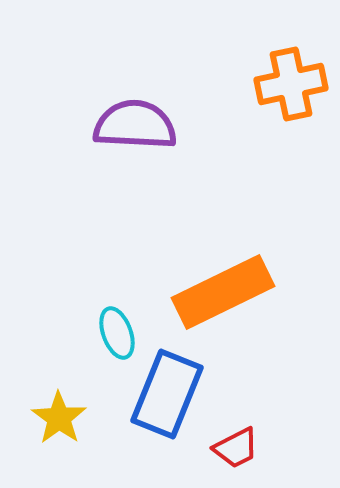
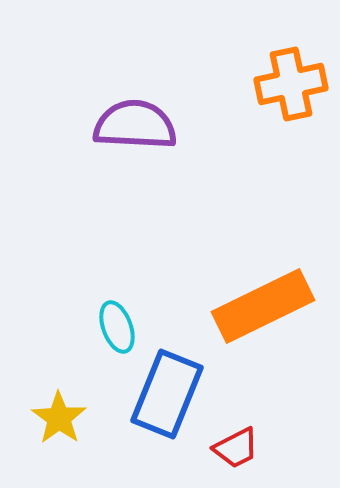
orange rectangle: moved 40 px right, 14 px down
cyan ellipse: moved 6 px up
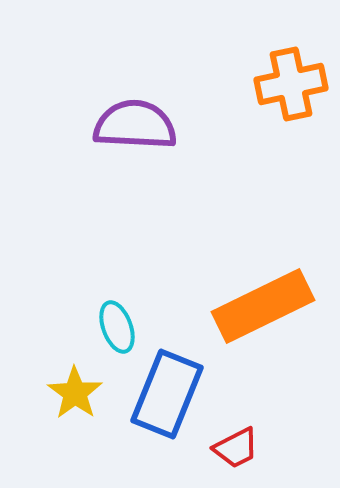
yellow star: moved 16 px right, 25 px up
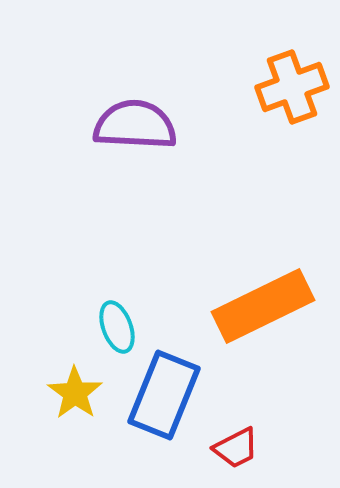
orange cross: moved 1 px right, 3 px down; rotated 8 degrees counterclockwise
blue rectangle: moved 3 px left, 1 px down
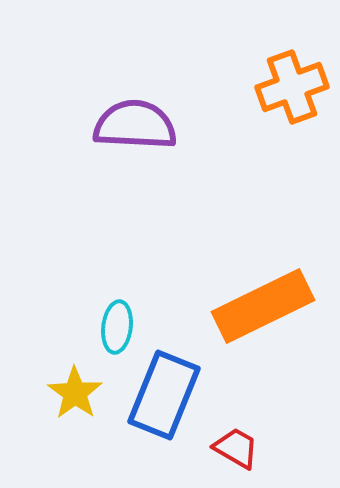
cyan ellipse: rotated 27 degrees clockwise
red trapezoid: rotated 123 degrees counterclockwise
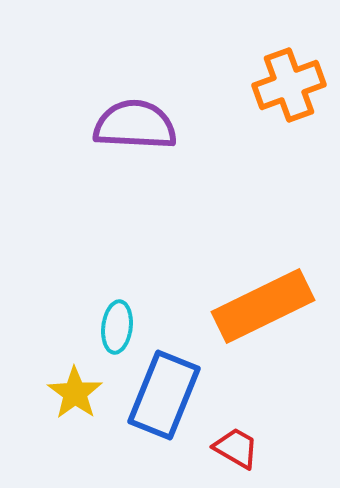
orange cross: moved 3 px left, 2 px up
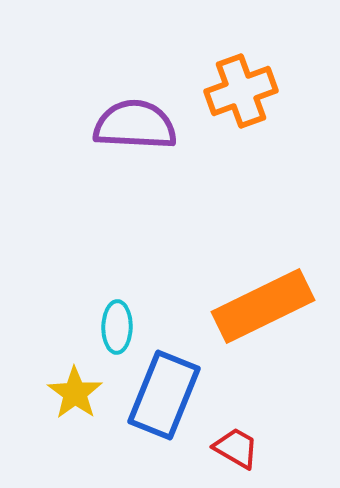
orange cross: moved 48 px left, 6 px down
cyan ellipse: rotated 6 degrees counterclockwise
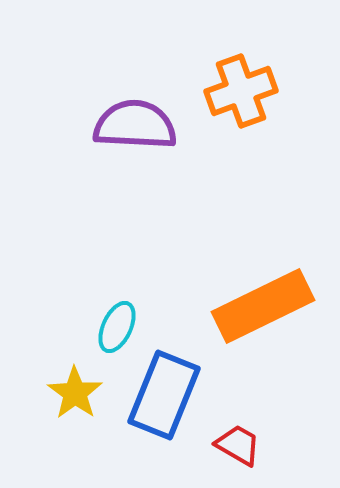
cyan ellipse: rotated 24 degrees clockwise
red trapezoid: moved 2 px right, 3 px up
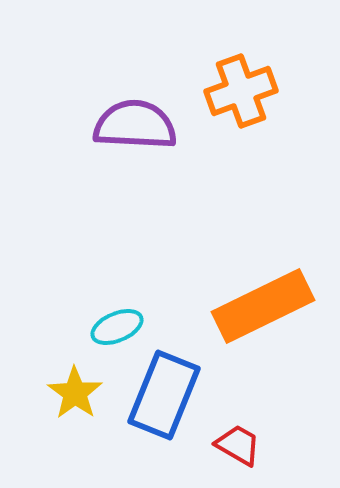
cyan ellipse: rotated 42 degrees clockwise
